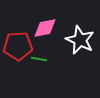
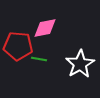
white star: moved 24 px down; rotated 16 degrees clockwise
red pentagon: rotated 8 degrees clockwise
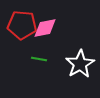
red pentagon: moved 4 px right, 21 px up
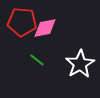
red pentagon: moved 3 px up
green line: moved 2 px left, 1 px down; rotated 28 degrees clockwise
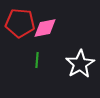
red pentagon: moved 2 px left, 1 px down
green line: rotated 56 degrees clockwise
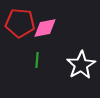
white star: moved 1 px right, 1 px down
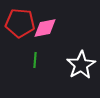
green line: moved 2 px left
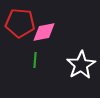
pink diamond: moved 1 px left, 4 px down
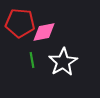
green line: moved 3 px left; rotated 14 degrees counterclockwise
white star: moved 18 px left, 3 px up
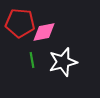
white star: rotated 16 degrees clockwise
